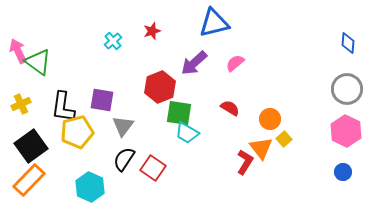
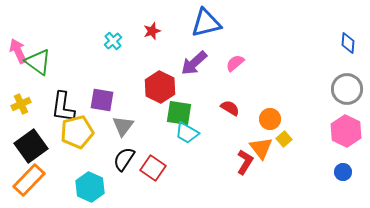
blue triangle: moved 8 px left
red hexagon: rotated 12 degrees counterclockwise
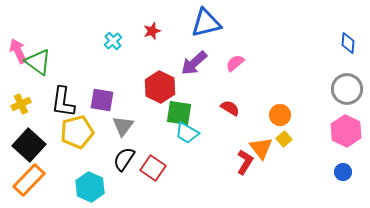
black L-shape: moved 5 px up
orange circle: moved 10 px right, 4 px up
black square: moved 2 px left, 1 px up; rotated 12 degrees counterclockwise
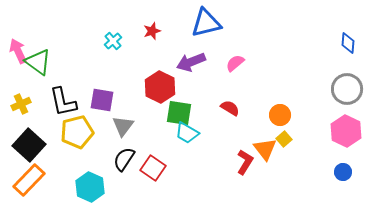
purple arrow: moved 3 px left, 1 px up; rotated 20 degrees clockwise
black L-shape: rotated 20 degrees counterclockwise
orange triangle: moved 4 px right, 1 px down
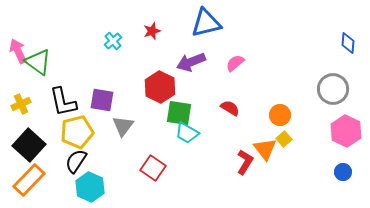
gray circle: moved 14 px left
black semicircle: moved 48 px left, 2 px down
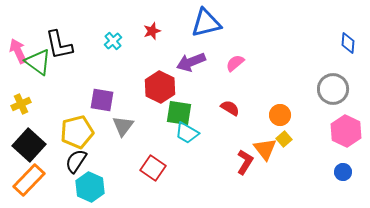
black L-shape: moved 4 px left, 57 px up
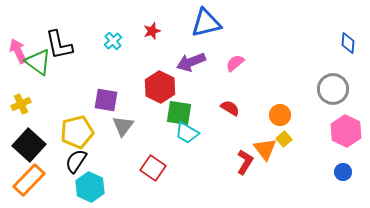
purple square: moved 4 px right
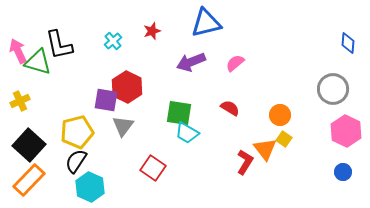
green triangle: rotated 20 degrees counterclockwise
red hexagon: moved 33 px left
yellow cross: moved 1 px left, 3 px up
yellow square: rotated 14 degrees counterclockwise
